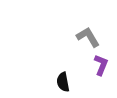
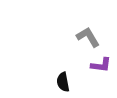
purple L-shape: rotated 75 degrees clockwise
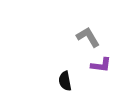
black semicircle: moved 2 px right, 1 px up
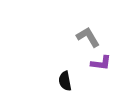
purple L-shape: moved 2 px up
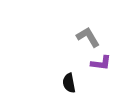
black semicircle: moved 4 px right, 2 px down
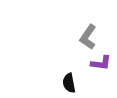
gray L-shape: rotated 115 degrees counterclockwise
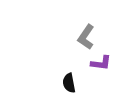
gray L-shape: moved 2 px left
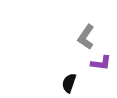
black semicircle: rotated 30 degrees clockwise
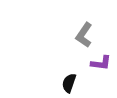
gray L-shape: moved 2 px left, 2 px up
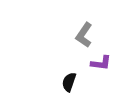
black semicircle: moved 1 px up
